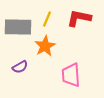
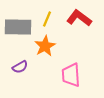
red L-shape: rotated 25 degrees clockwise
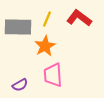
purple semicircle: moved 18 px down
pink trapezoid: moved 18 px left
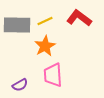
yellow line: moved 2 px left, 2 px down; rotated 42 degrees clockwise
gray rectangle: moved 1 px left, 2 px up
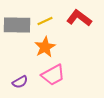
orange star: moved 1 px down
pink trapezoid: rotated 115 degrees counterclockwise
purple semicircle: moved 3 px up
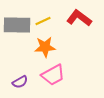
yellow line: moved 2 px left
orange star: rotated 25 degrees clockwise
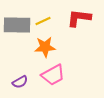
red L-shape: rotated 30 degrees counterclockwise
